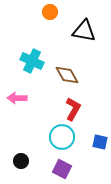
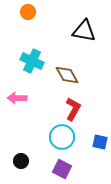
orange circle: moved 22 px left
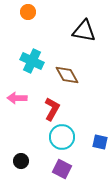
red L-shape: moved 21 px left
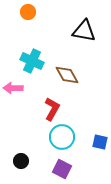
pink arrow: moved 4 px left, 10 px up
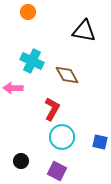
purple square: moved 5 px left, 2 px down
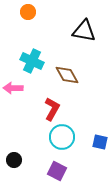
black circle: moved 7 px left, 1 px up
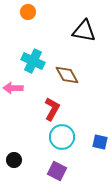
cyan cross: moved 1 px right
